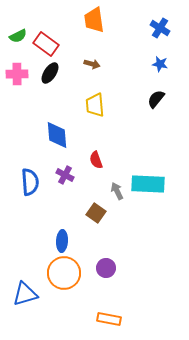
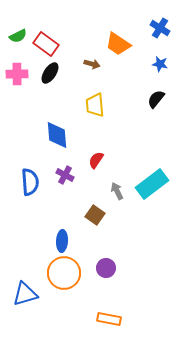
orange trapezoid: moved 24 px right, 24 px down; rotated 48 degrees counterclockwise
red semicircle: rotated 54 degrees clockwise
cyan rectangle: moved 4 px right; rotated 40 degrees counterclockwise
brown square: moved 1 px left, 2 px down
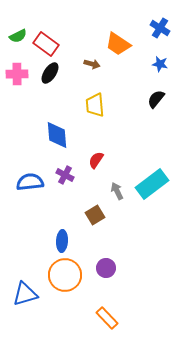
blue semicircle: rotated 92 degrees counterclockwise
brown square: rotated 24 degrees clockwise
orange circle: moved 1 px right, 2 px down
orange rectangle: moved 2 px left, 1 px up; rotated 35 degrees clockwise
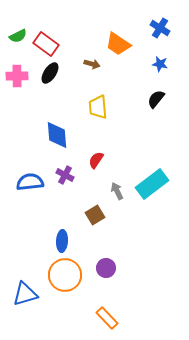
pink cross: moved 2 px down
yellow trapezoid: moved 3 px right, 2 px down
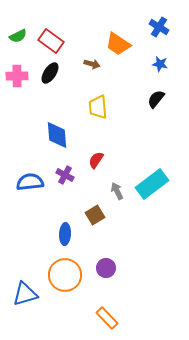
blue cross: moved 1 px left, 1 px up
red rectangle: moved 5 px right, 3 px up
blue ellipse: moved 3 px right, 7 px up
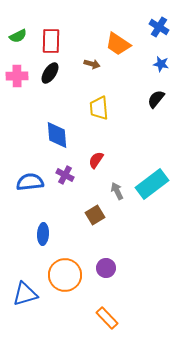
red rectangle: rotated 55 degrees clockwise
blue star: moved 1 px right
yellow trapezoid: moved 1 px right, 1 px down
blue ellipse: moved 22 px left
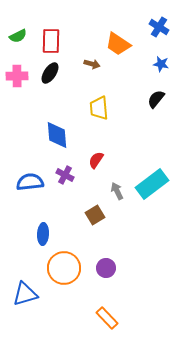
orange circle: moved 1 px left, 7 px up
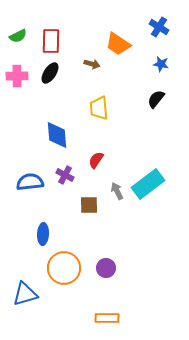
cyan rectangle: moved 4 px left
brown square: moved 6 px left, 10 px up; rotated 30 degrees clockwise
orange rectangle: rotated 45 degrees counterclockwise
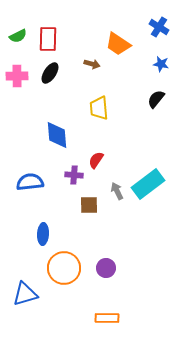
red rectangle: moved 3 px left, 2 px up
purple cross: moved 9 px right; rotated 24 degrees counterclockwise
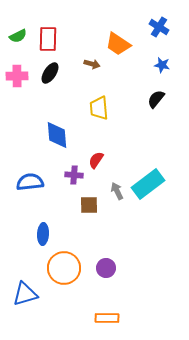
blue star: moved 1 px right, 1 px down
